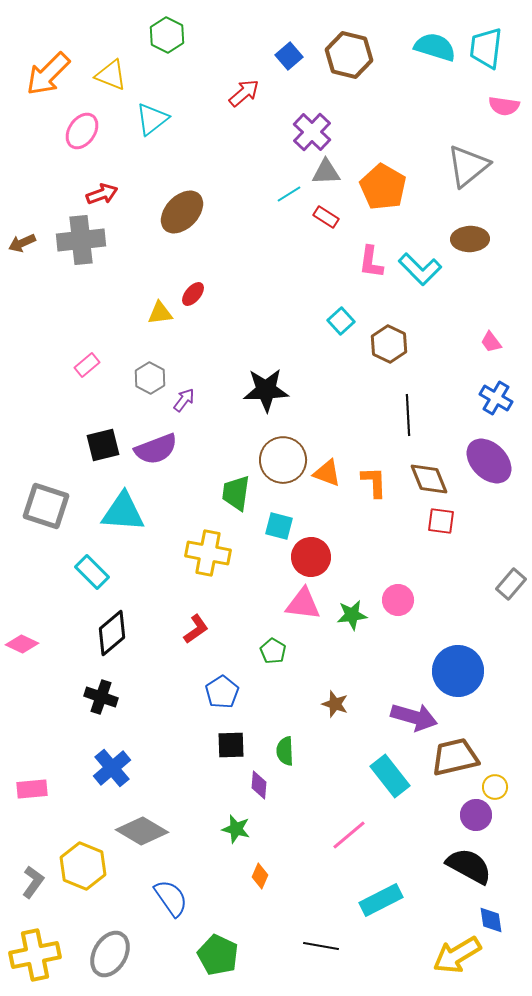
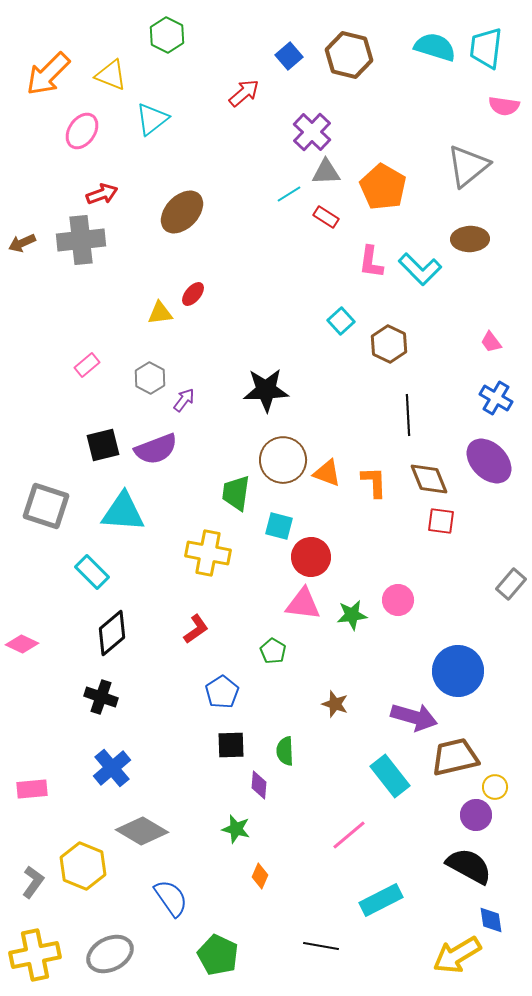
gray ellipse at (110, 954): rotated 33 degrees clockwise
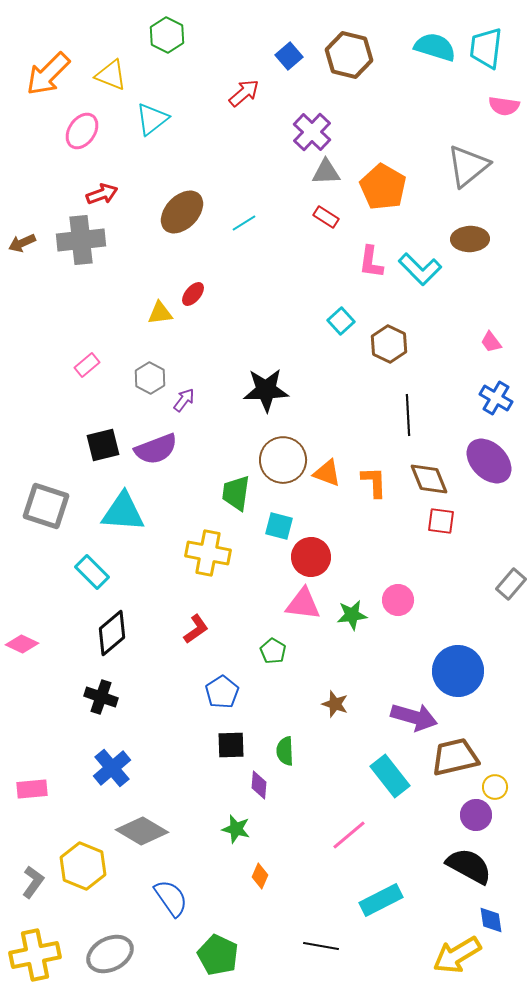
cyan line at (289, 194): moved 45 px left, 29 px down
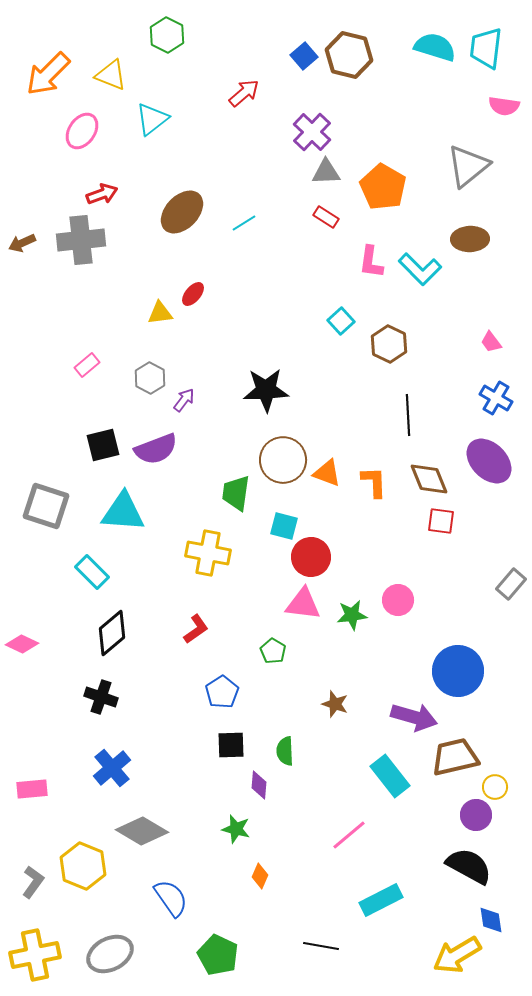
blue square at (289, 56): moved 15 px right
cyan square at (279, 526): moved 5 px right
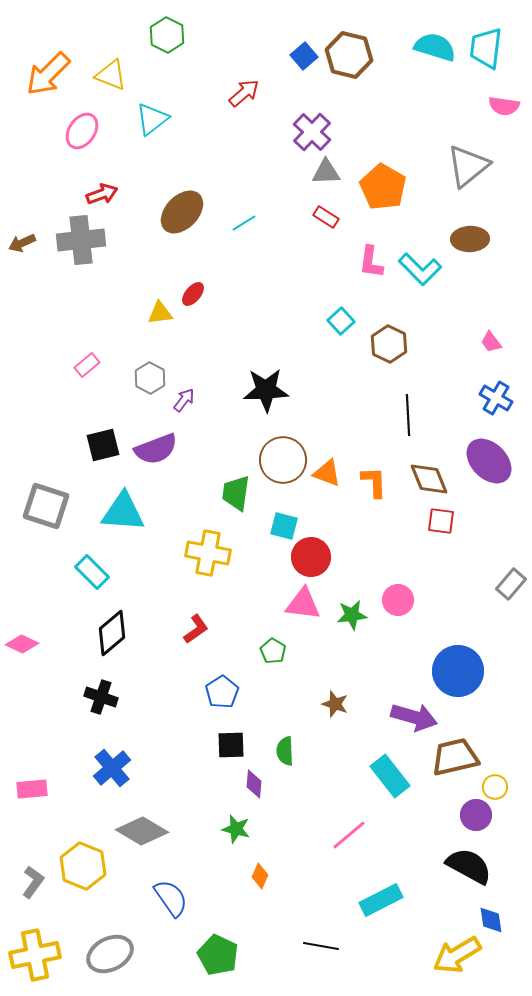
purple diamond at (259, 785): moved 5 px left, 1 px up
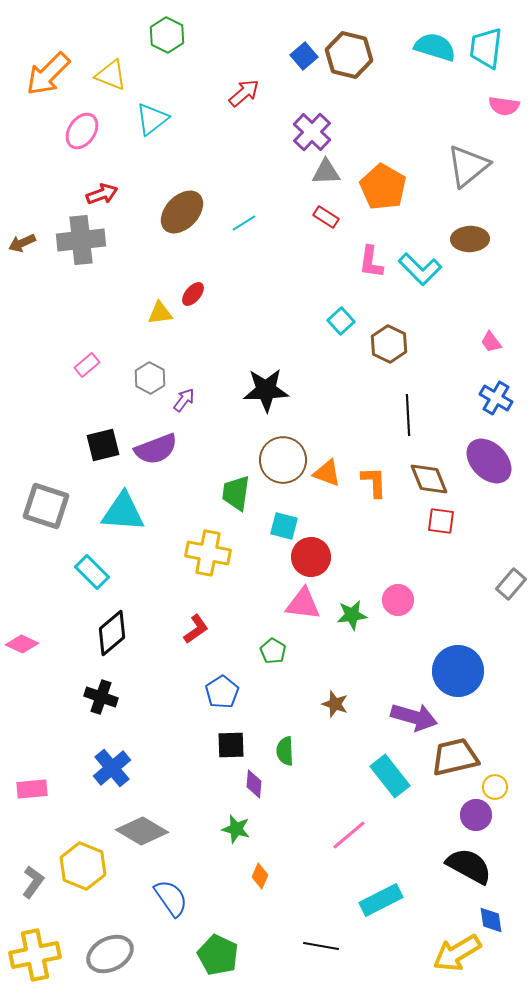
yellow arrow at (457, 955): moved 2 px up
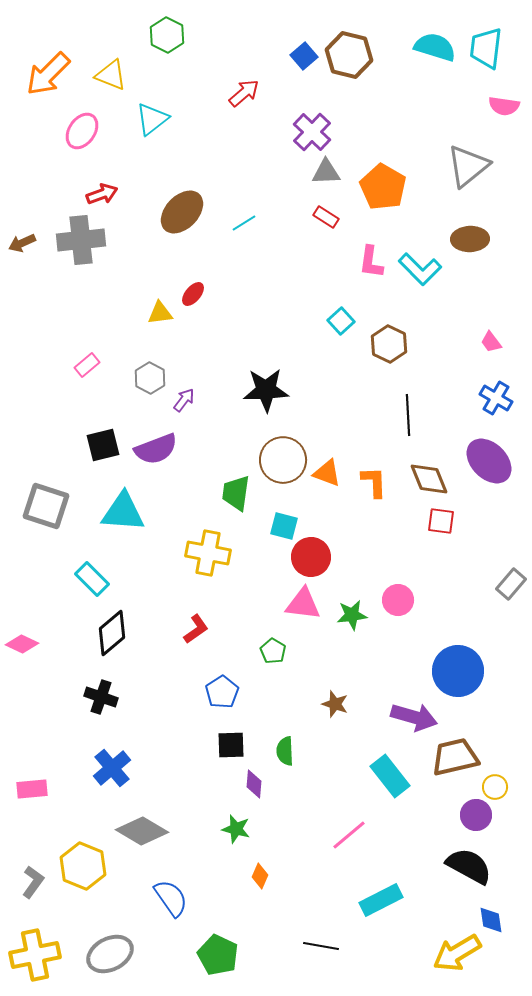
cyan rectangle at (92, 572): moved 7 px down
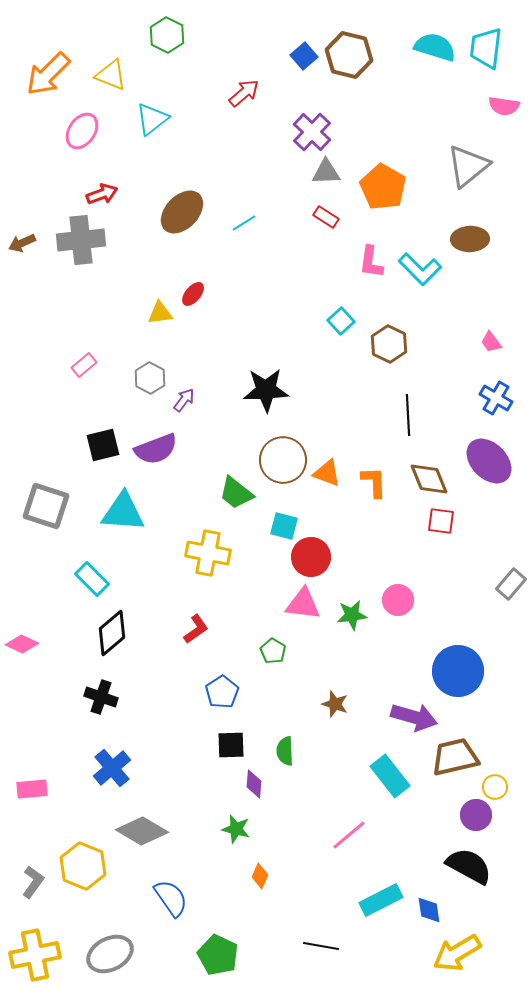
pink rectangle at (87, 365): moved 3 px left
green trapezoid at (236, 493): rotated 60 degrees counterclockwise
blue diamond at (491, 920): moved 62 px left, 10 px up
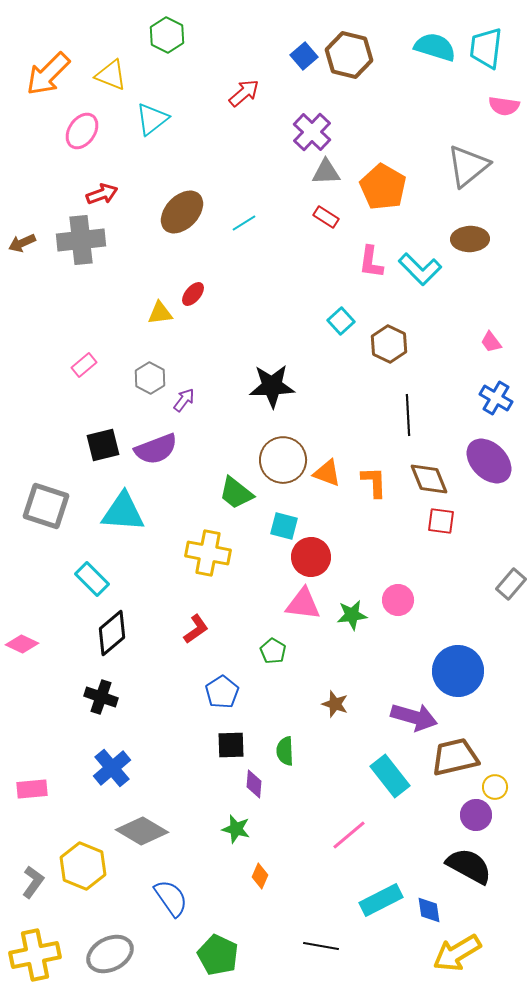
black star at (266, 390): moved 6 px right, 4 px up
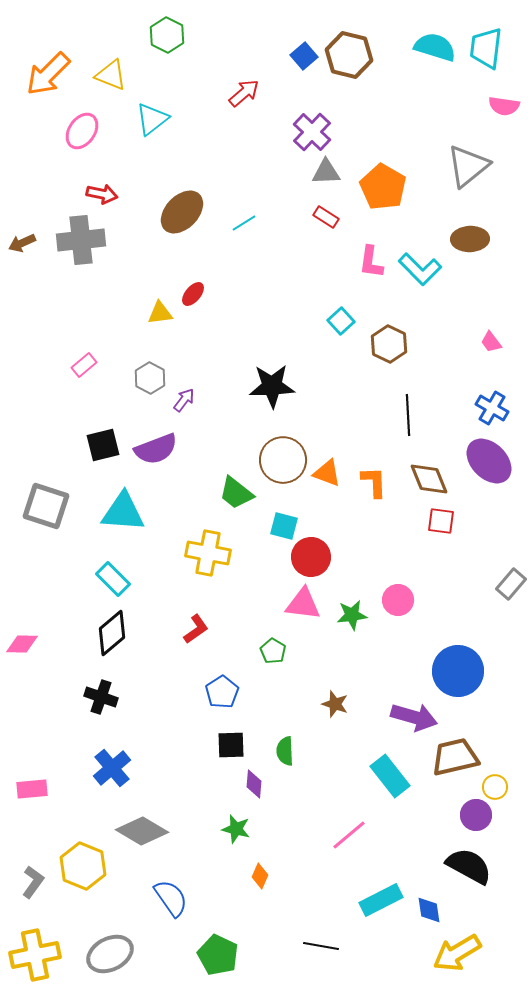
red arrow at (102, 194): rotated 32 degrees clockwise
blue cross at (496, 398): moved 4 px left, 10 px down
cyan rectangle at (92, 579): moved 21 px right
pink diamond at (22, 644): rotated 24 degrees counterclockwise
